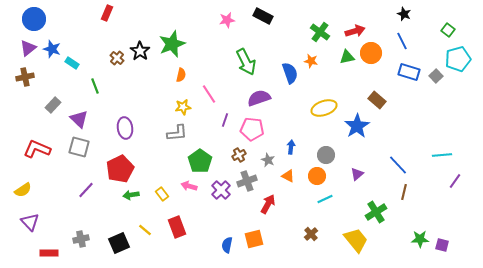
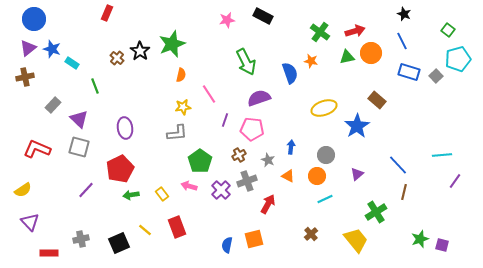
green star at (420, 239): rotated 18 degrees counterclockwise
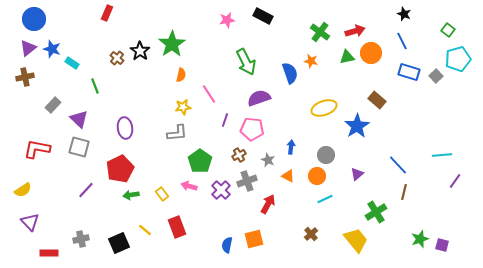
green star at (172, 44): rotated 12 degrees counterclockwise
red L-shape at (37, 149): rotated 12 degrees counterclockwise
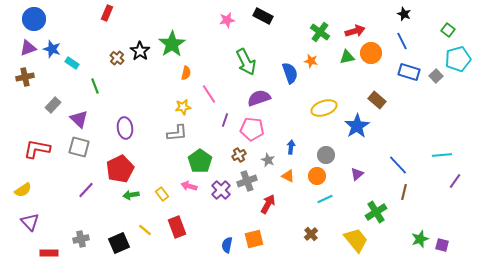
purple triangle at (28, 48): rotated 18 degrees clockwise
orange semicircle at (181, 75): moved 5 px right, 2 px up
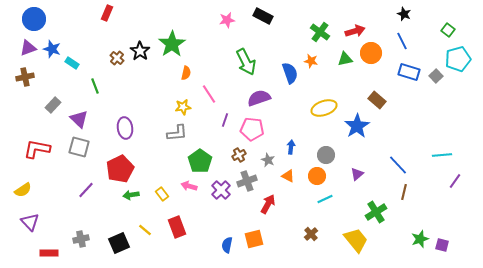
green triangle at (347, 57): moved 2 px left, 2 px down
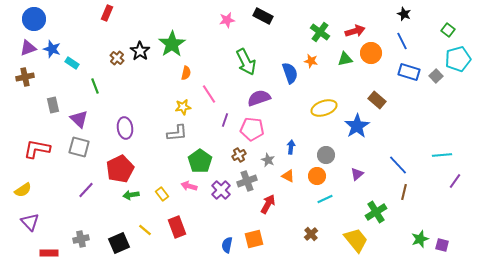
gray rectangle at (53, 105): rotated 56 degrees counterclockwise
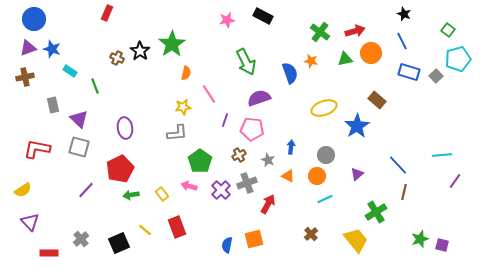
brown cross at (117, 58): rotated 16 degrees counterclockwise
cyan rectangle at (72, 63): moved 2 px left, 8 px down
gray cross at (247, 181): moved 2 px down
gray cross at (81, 239): rotated 28 degrees counterclockwise
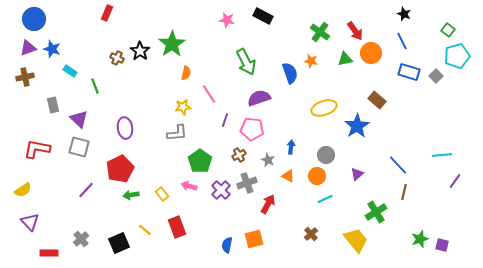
pink star at (227, 20): rotated 21 degrees clockwise
red arrow at (355, 31): rotated 72 degrees clockwise
cyan pentagon at (458, 59): moved 1 px left, 3 px up
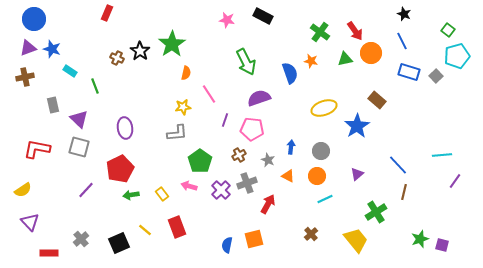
gray circle at (326, 155): moved 5 px left, 4 px up
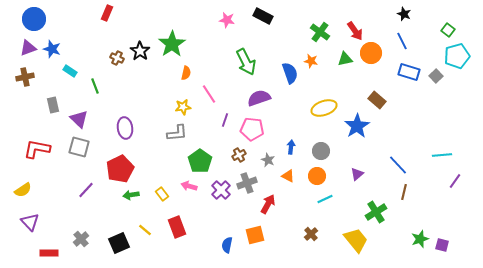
orange square at (254, 239): moved 1 px right, 4 px up
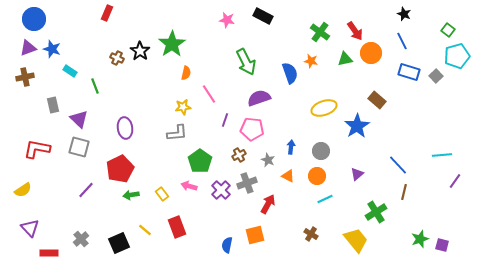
purple triangle at (30, 222): moved 6 px down
brown cross at (311, 234): rotated 16 degrees counterclockwise
